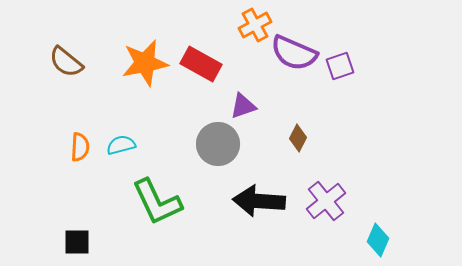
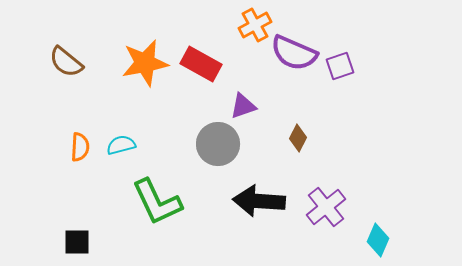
purple cross: moved 6 px down
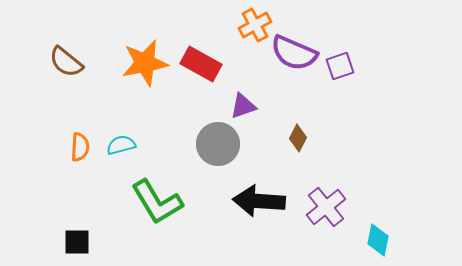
green L-shape: rotated 6 degrees counterclockwise
cyan diamond: rotated 12 degrees counterclockwise
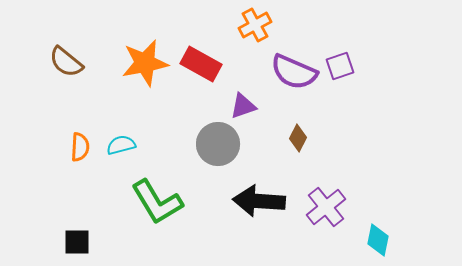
purple semicircle: moved 19 px down
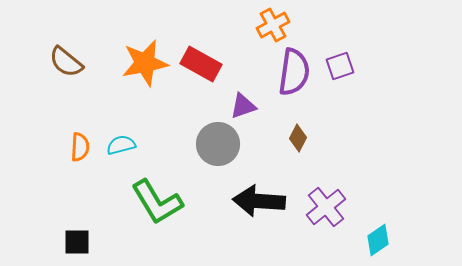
orange cross: moved 18 px right
purple semicircle: rotated 105 degrees counterclockwise
cyan diamond: rotated 44 degrees clockwise
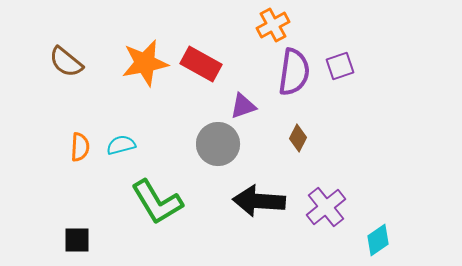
black square: moved 2 px up
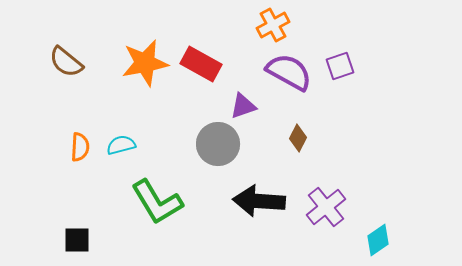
purple semicircle: moved 5 px left; rotated 69 degrees counterclockwise
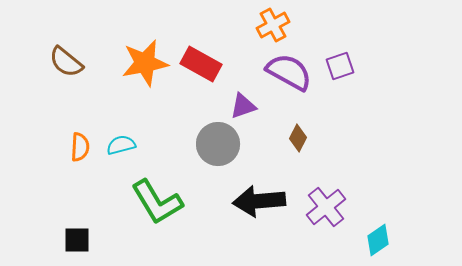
black arrow: rotated 9 degrees counterclockwise
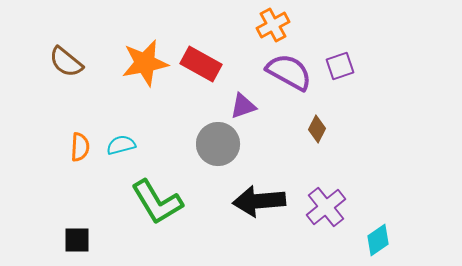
brown diamond: moved 19 px right, 9 px up
